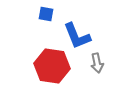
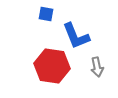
blue L-shape: moved 1 px left
gray arrow: moved 4 px down
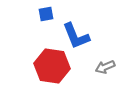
blue square: rotated 21 degrees counterclockwise
gray arrow: moved 8 px right; rotated 78 degrees clockwise
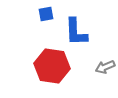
blue L-shape: moved 4 px up; rotated 20 degrees clockwise
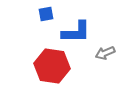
blue L-shape: rotated 88 degrees counterclockwise
gray arrow: moved 14 px up
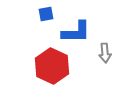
gray arrow: rotated 72 degrees counterclockwise
red hexagon: rotated 16 degrees clockwise
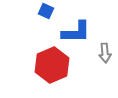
blue square: moved 3 px up; rotated 35 degrees clockwise
red hexagon: moved 1 px up; rotated 12 degrees clockwise
